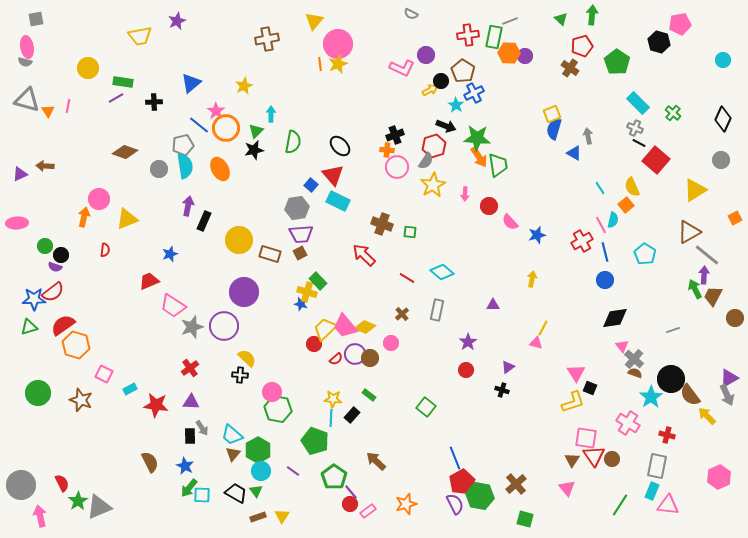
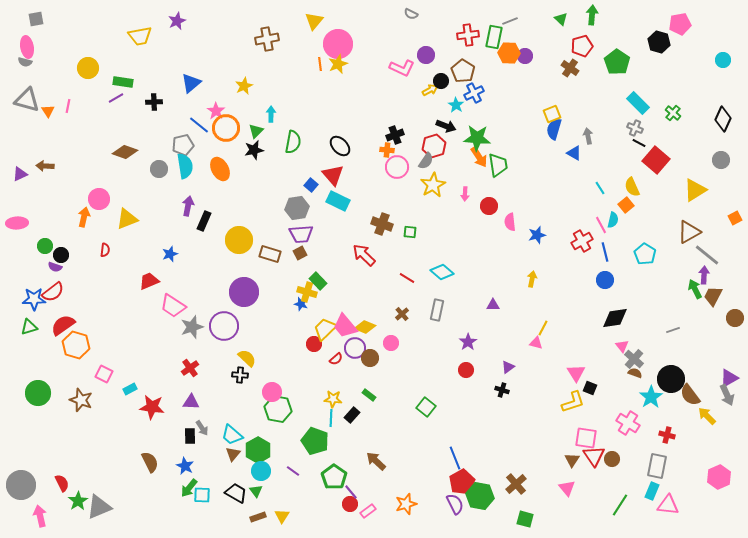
pink semicircle at (510, 222): rotated 36 degrees clockwise
purple circle at (355, 354): moved 6 px up
red star at (156, 405): moved 4 px left, 2 px down
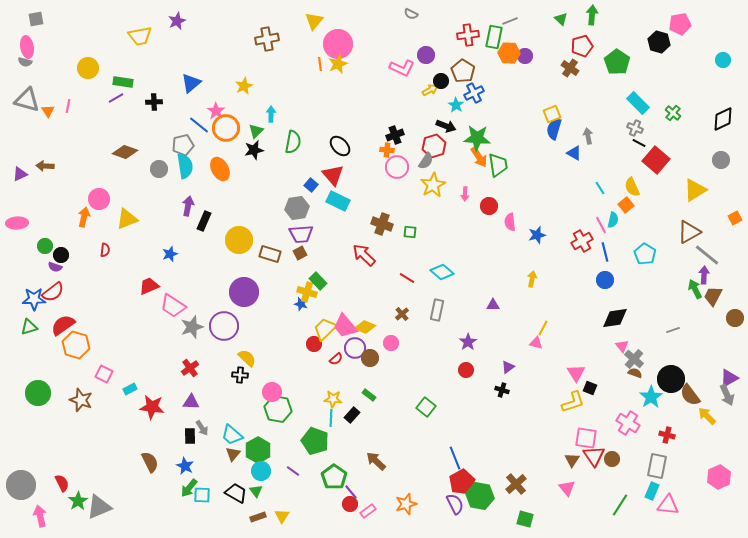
black diamond at (723, 119): rotated 40 degrees clockwise
red trapezoid at (149, 281): moved 5 px down
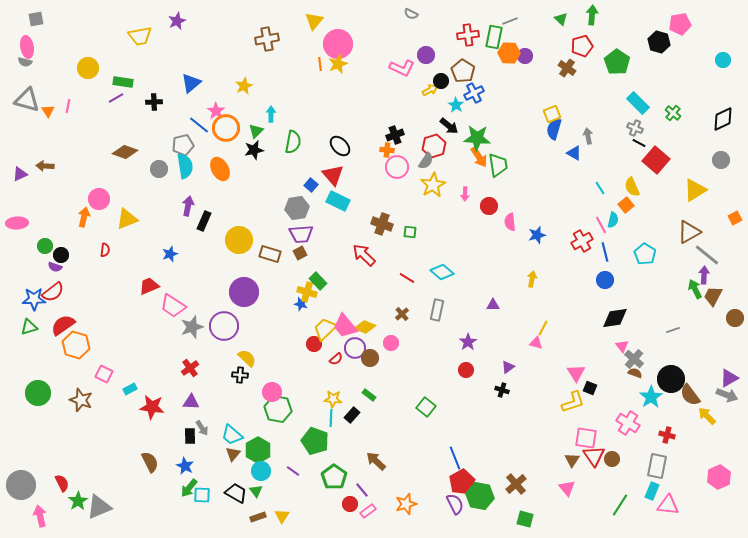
brown cross at (570, 68): moved 3 px left
black arrow at (446, 126): moved 3 px right; rotated 18 degrees clockwise
gray arrow at (727, 395): rotated 45 degrees counterclockwise
purple line at (351, 492): moved 11 px right, 2 px up
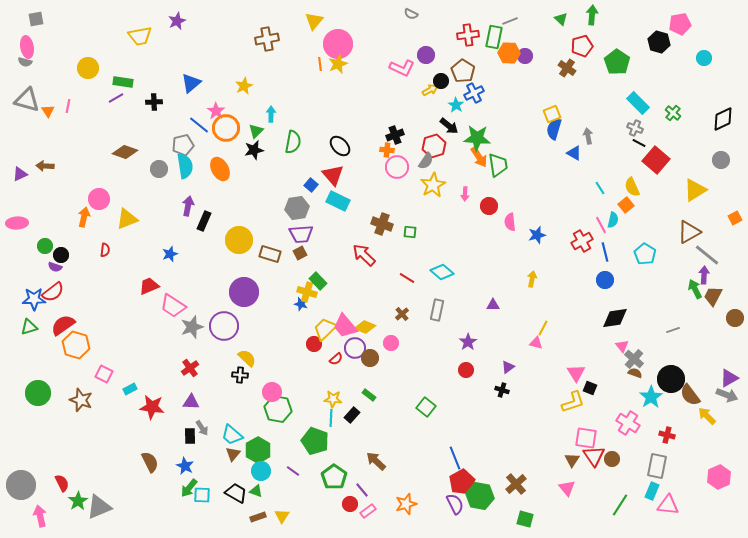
cyan circle at (723, 60): moved 19 px left, 2 px up
green triangle at (256, 491): rotated 32 degrees counterclockwise
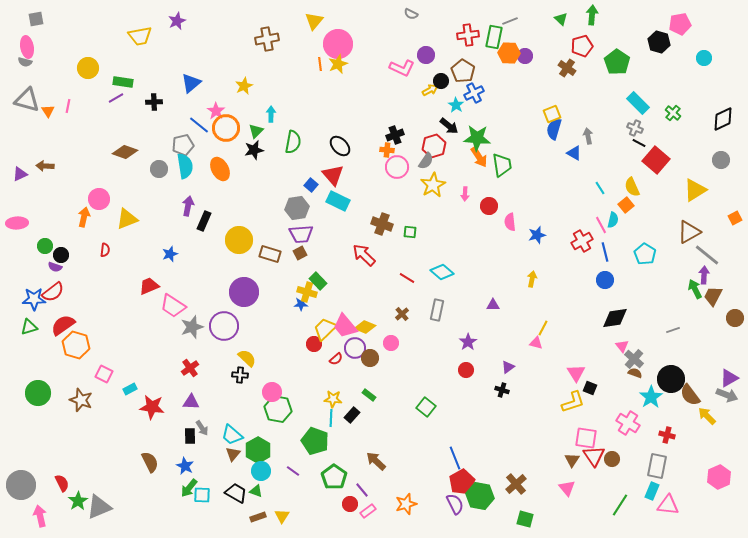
green trapezoid at (498, 165): moved 4 px right
blue star at (301, 304): rotated 16 degrees counterclockwise
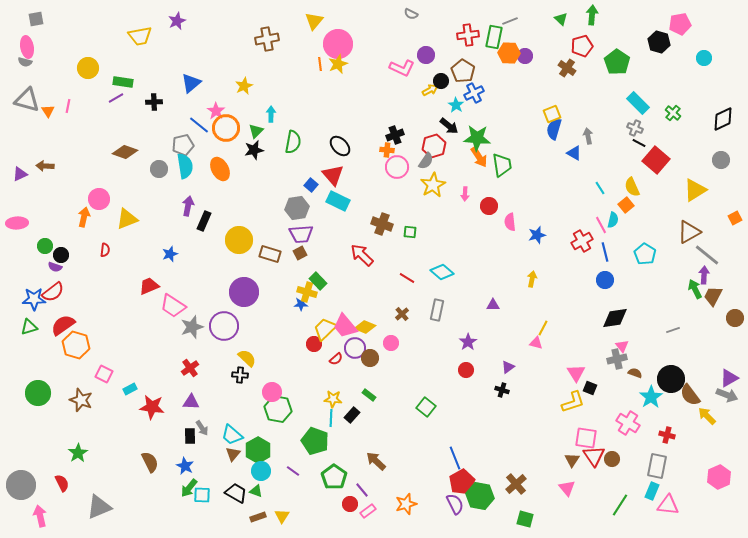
red arrow at (364, 255): moved 2 px left
gray cross at (634, 359): moved 17 px left; rotated 36 degrees clockwise
green star at (78, 501): moved 48 px up
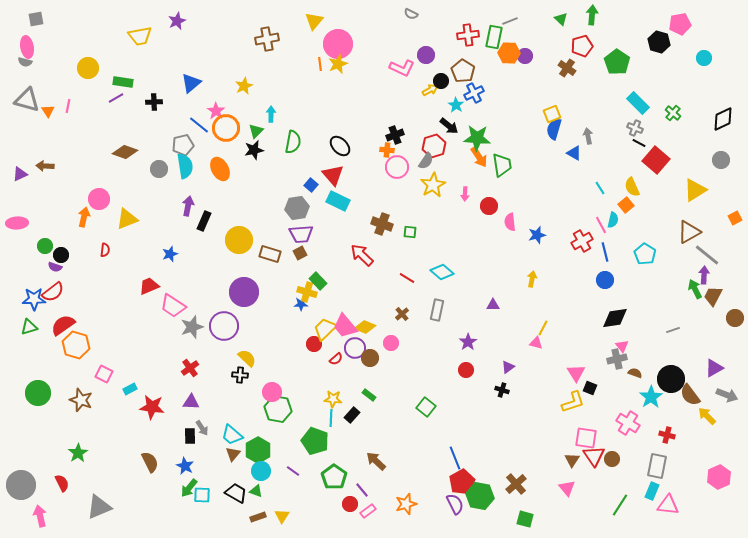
purple triangle at (729, 378): moved 15 px left, 10 px up
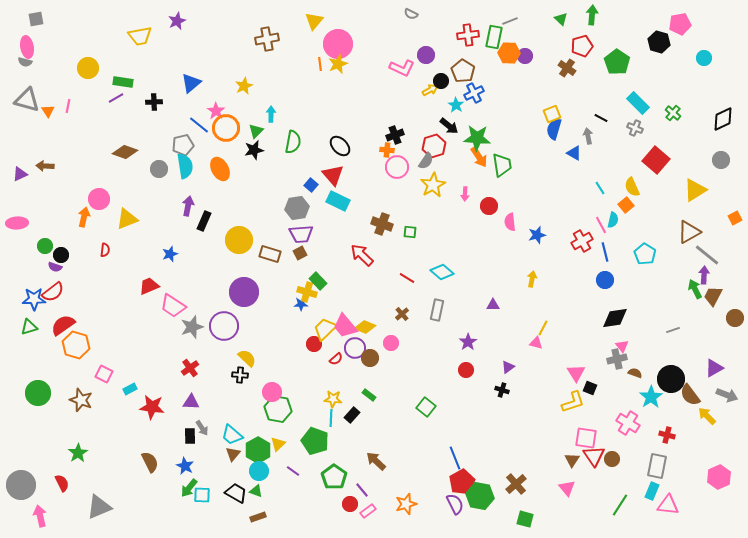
black line at (639, 143): moved 38 px left, 25 px up
cyan circle at (261, 471): moved 2 px left
yellow triangle at (282, 516): moved 4 px left, 72 px up; rotated 14 degrees clockwise
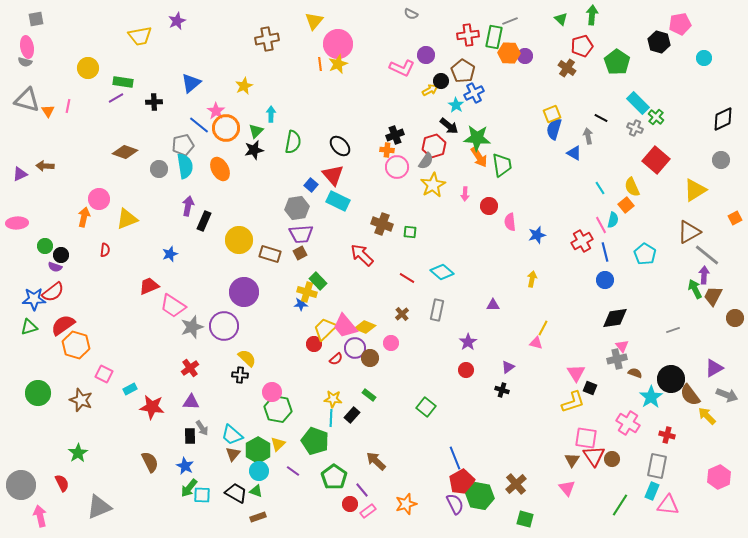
green cross at (673, 113): moved 17 px left, 4 px down
